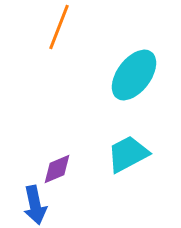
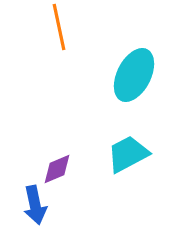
orange line: rotated 33 degrees counterclockwise
cyan ellipse: rotated 10 degrees counterclockwise
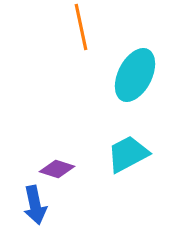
orange line: moved 22 px right
cyan ellipse: moved 1 px right
purple diamond: rotated 40 degrees clockwise
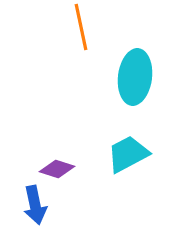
cyan ellipse: moved 2 px down; rotated 20 degrees counterclockwise
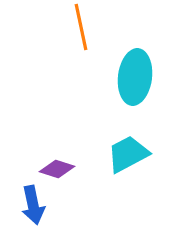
blue arrow: moved 2 px left
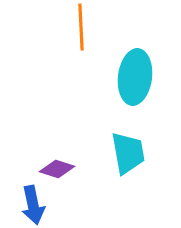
orange line: rotated 9 degrees clockwise
cyan trapezoid: moved 1 px up; rotated 108 degrees clockwise
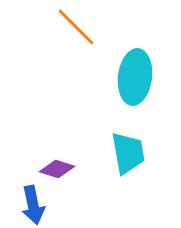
orange line: moved 5 px left; rotated 42 degrees counterclockwise
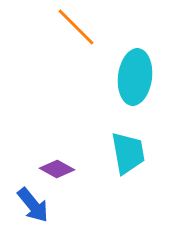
purple diamond: rotated 12 degrees clockwise
blue arrow: rotated 27 degrees counterclockwise
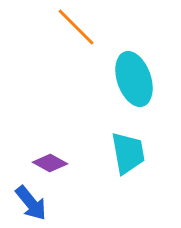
cyan ellipse: moved 1 px left, 2 px down; rotated 26 degrees counterclockwise
purple diamond: moved 7 px left, 6 px up
blue arrow: moved 2 px left, 2 px up
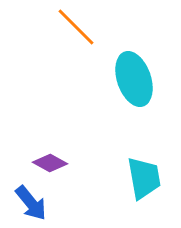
cyan trapezoid: moved 16 px right, 25 px down
